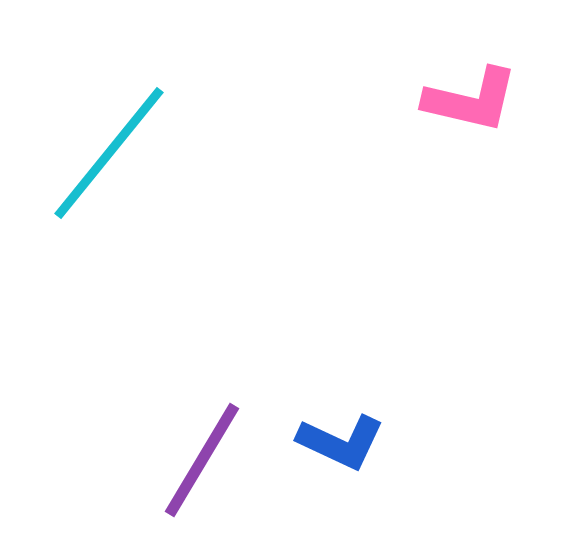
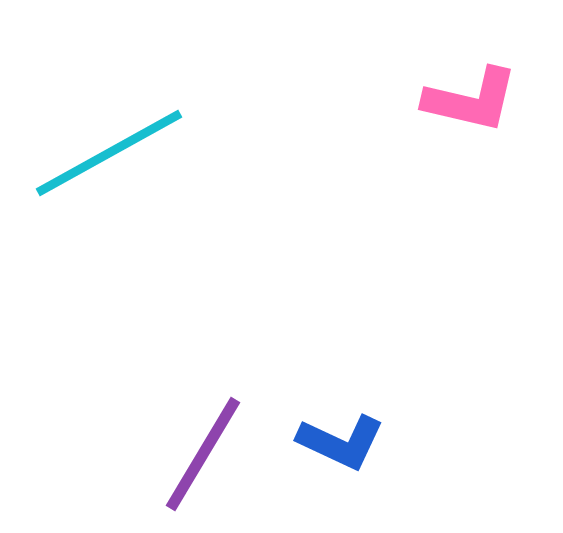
cyan line: rotated 22 degrees clockwise
purple line: moved 1 px right, 6 px up
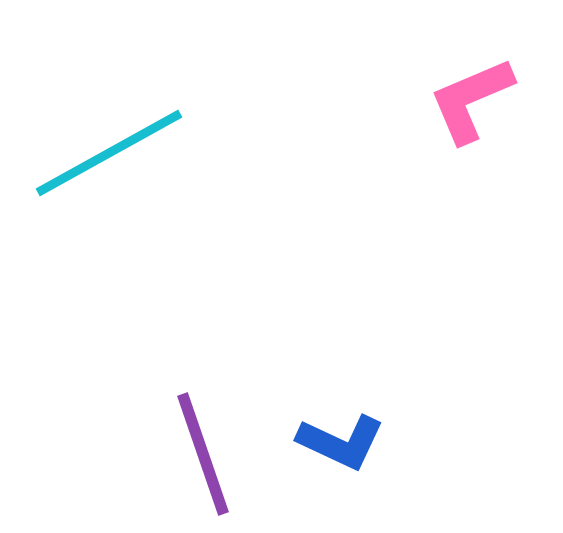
pink L-shape: rotated 144 degrees clockwise
purple line: rotated 50 degrees counterclockwise
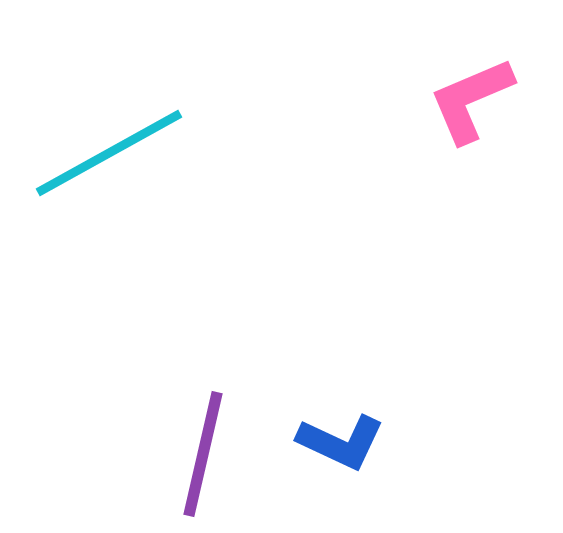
purple line: rotated 32 degrees clockwise
